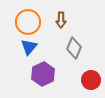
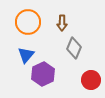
brown arrow: moved 1 px right, 3 px down
blue triangle: moved 3 px left, 8 px down
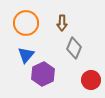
orange circle: moved 2 px left, 1 px down
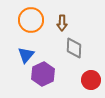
orange circle: moved 5 px right, 3 px up
gray diamond: rotated 20 degrees counterclockwise
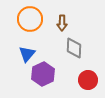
orange circle: moved 1 px left, 1 px up
blue triangle: moved 1 px right, 1 px up
red circle: moved 3 px left
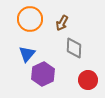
brown arrow: rotated 28 degrees clockwise
